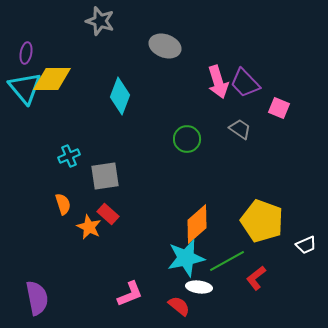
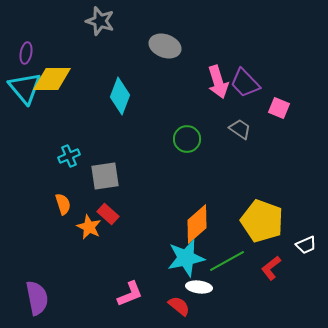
red L-shape: moved 15 px right, 10 px up
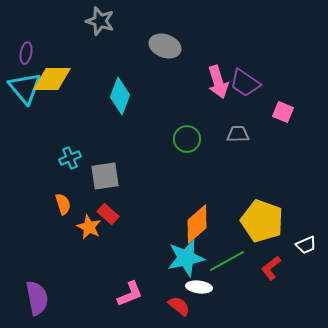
purple trapezoid: rotated 12 degrees counterclockwise
pink square: moved 4 px right, 4 px down
gray trapezoid: moved 2 px left, 5 px down; rotated 35 degrees counterclockwise
cyan cross: moved 1 px right, 2 px down
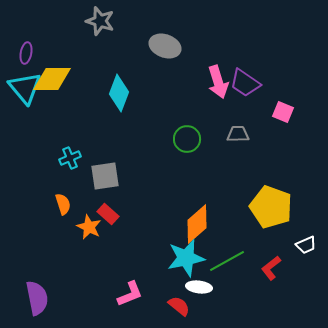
cyan diamond: moved 1 px left, 3 px up
yellow pentagon: moved 9 px right, 14 px up
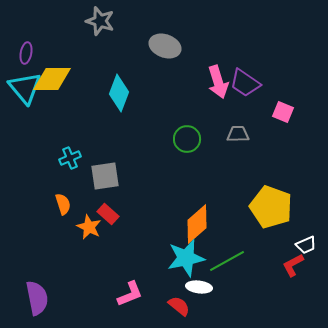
red L-shape: moved 22 px right, 3 px up; rotated 10 degrees clockwise
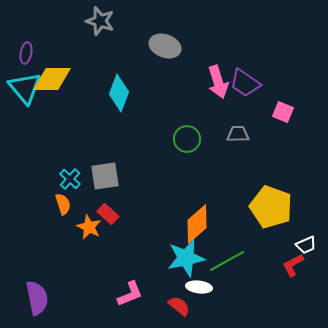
cyan cross: moved 21 px down; rotated 25 degrees counterclockwise
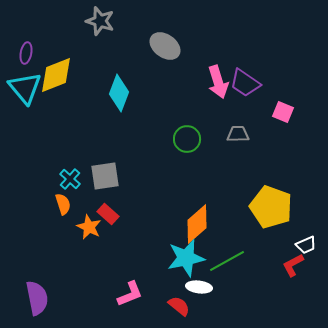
gray ellipse: rotated 16 degrees clockwise
yellow diamond: moved 4 px right, 4 px up; rotated 21 degrees counterclockwise
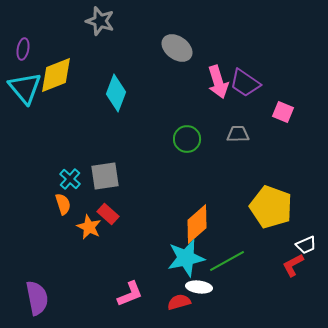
gray ellipse: moved 12 px right, 2 px down
purple ellipse: moved 3 px left, 4 px up
cyan diamond: moved 3 px left
red semicircle: moved 4 px up; rotated 55 degrees counterclockwise
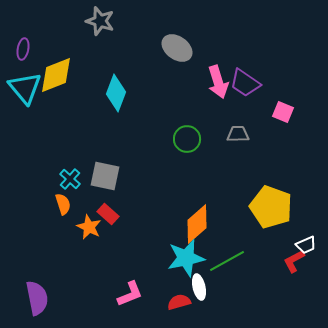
gray square: rotated 20 degrees clockwise
red L-shape: moved 1 px right, 4 px up
white ellipse: rotated 70 degrees clockwise
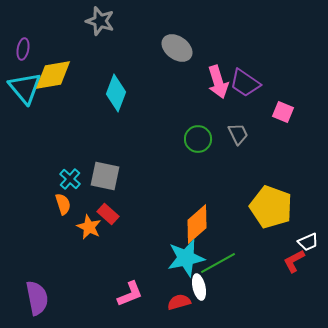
yellow diamond: moved 3 px left; rotated 12 degrees clockwise
gray trapezoid: rotated 65 degrees clockwise
green circle: moved 11 px right
white trapezoid: moved 2 px right, 3 px up
green line: moved 9 px left, 2 px down
